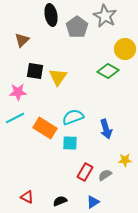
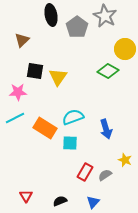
yellow star: rotated 24 degrees clockwise
red triangle: moved 1 px left, 1 px up; rotated 32 degrees clockwise
blue triangle: rotated 16 degrees counterclockwise
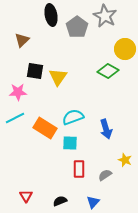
red rectangle: moved 6 px left, 3 px up; rotated 30 degrees counterclockwise
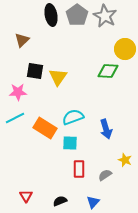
gray pentagon: moved 12 px up
green diamond: rotated 25 degrees counterclockwise
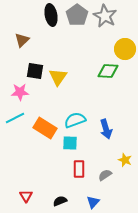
pink star: moved 2 px right
cyan semicircle: moved 2 px right, 3 px down
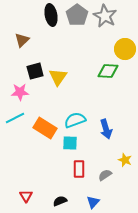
black square: rotated 24 degrees counterclockwise
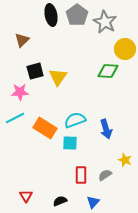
gray star: moved 6 px down
red rectangle: moved 2 px right, 6 px down
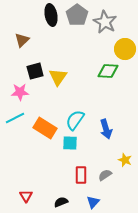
cyan semicircle: rotated 35 degrees counterclockwise
black semicircle: moved 1 px right, 1 px down
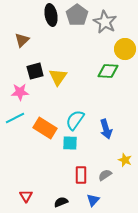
blue triangle: moved 2 px up
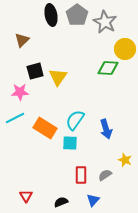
green diamond: moved 3 px up
